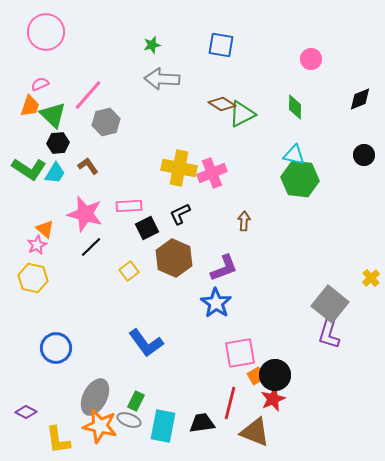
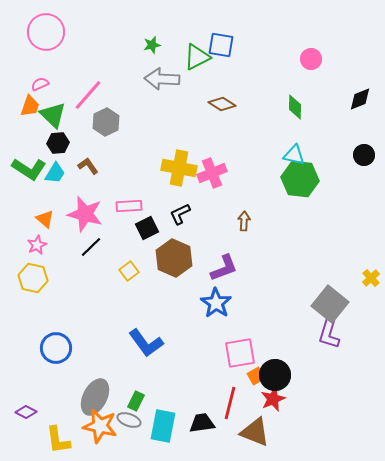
green triangle at (242, 114): moved 45 px left, 57 px up
gray hexagon at (106, 122): rotated 12 degrees counterclockwise
orange triangle at (45, 229): moved 10 px up
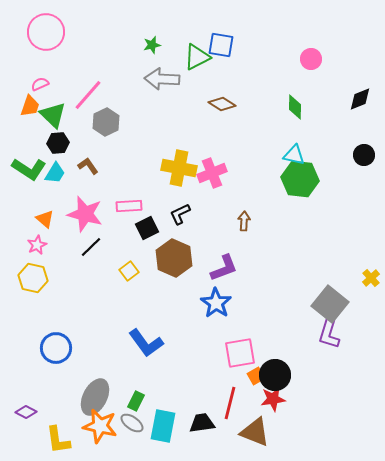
red star at (273, 399): rotated 15 degrees clockwise
gray ellipse at (129, 420): moved 3 px right, 3 px down; rotated 15 degrees clockwise
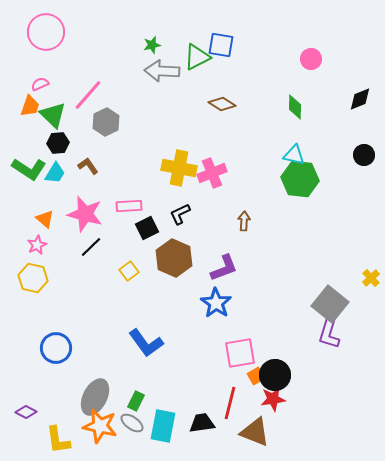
gray arrow at (162, 79): moved 8 px up
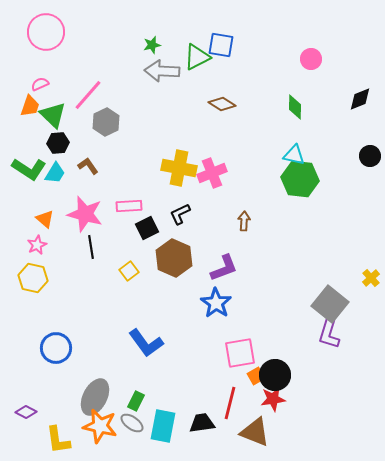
black circle at (364, 155): moved 6 px right, 1 px down
black line at (91, 247): rotated 55 degrees counterclockwise
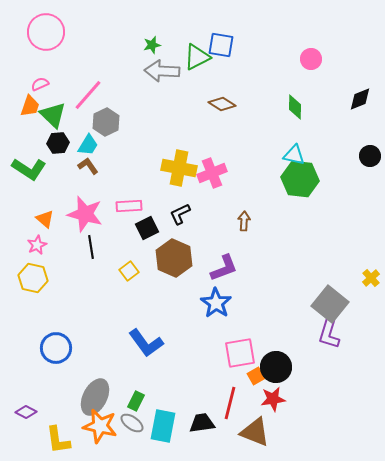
cyan trapezoid at (55, 173): moved 33 px right, 28 px up
black circle at (275, 375): moved 1 px right, 8 px up
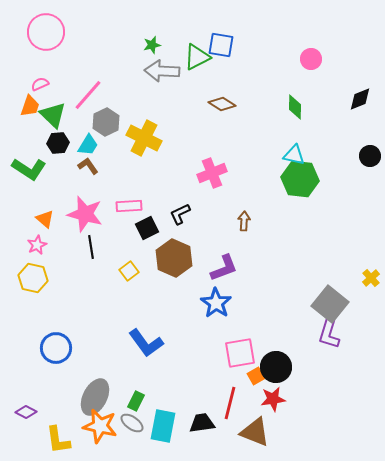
yellow cross at (179, 168): moved 35 px left, 30 px up; rotated 16 degrees clockwise
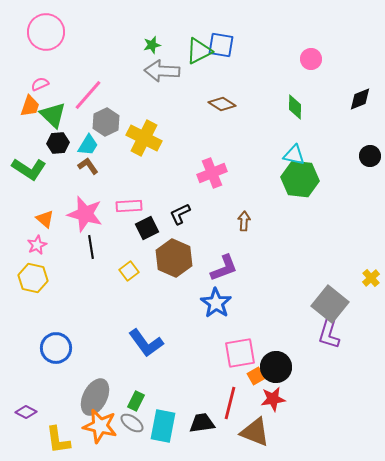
green triangle at (197, 57): moved 2 px right, 6 px up
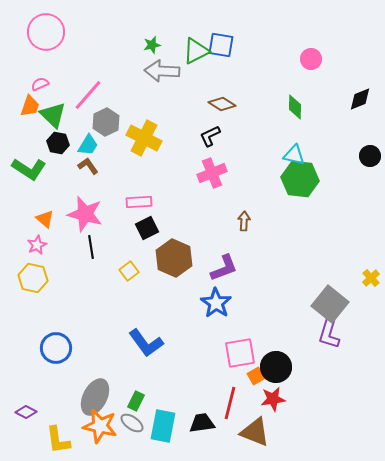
green triangle at (199, 51): moved 3 px left
black hexagon at (58, 143): rotated 15 degrees clockwise
pink rectangle at (129, 206): moved 10 px right, 4 px up
black L-shape at (180, 214): moved 30 px right, 78 px up
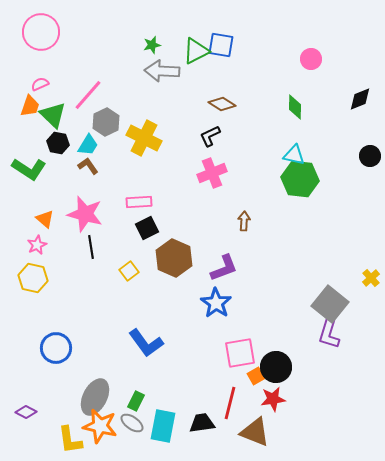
pink circle at (46, 32): moved 5 px left
yellow L-shape at (58, 440): moved 12 px right
